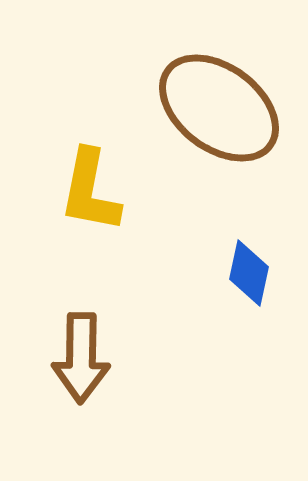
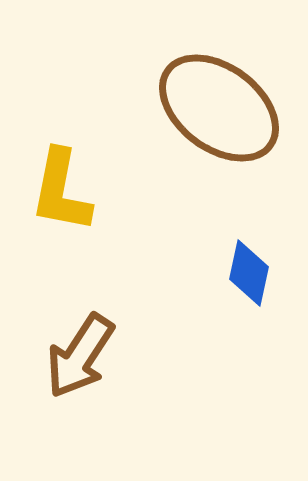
yellow L-shape: moved 29 px left
brown arrow: moved 1 px left, 2 px up; rotated 32 degrees clockwise
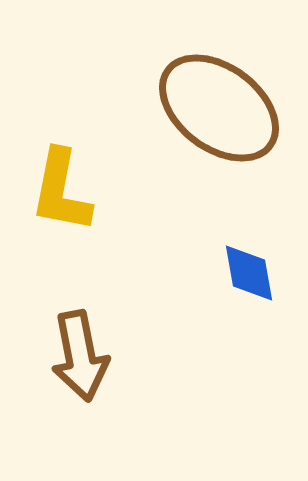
blue diamond: rotated 22 degrees counterclockwise
brown arrow: rotated 44 degrees counterclockwise
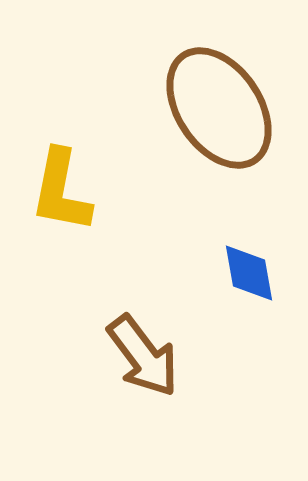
brown ellipse: rotated 19 degrees clockwise
brown arrow: moved 63 px right; rotated 26 degrees counterclockwise
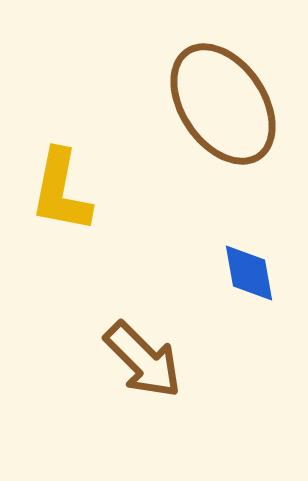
brown ellipse: moved 4 px right, 4 px up
brown arrow: moved 4 px down; rotated 8 degrees counterclockwise
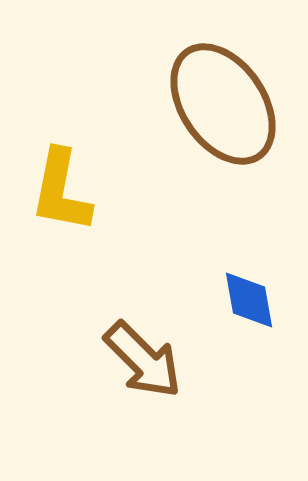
blue diamond: moved 27 px down
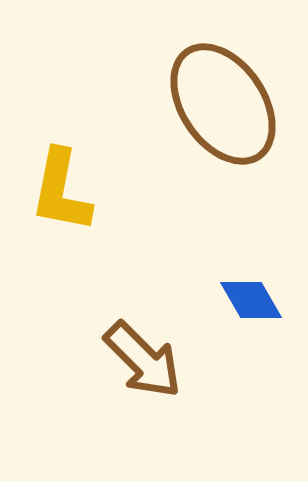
blue diamond: moved 2 px right; rotated 20 degrees counterclockwise
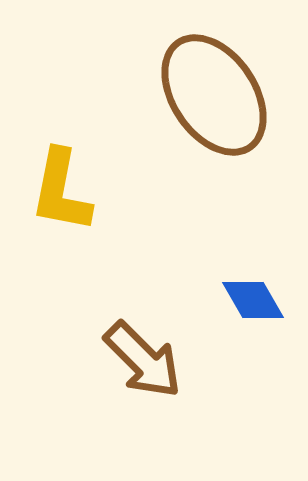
brown ellipse: moved 9 px left, 9 px up
blue diamond: moved 2 px right
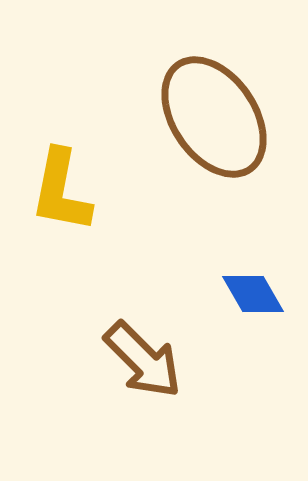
brown ellipse: moved 22 px down
blue diamond: moved 6 px up
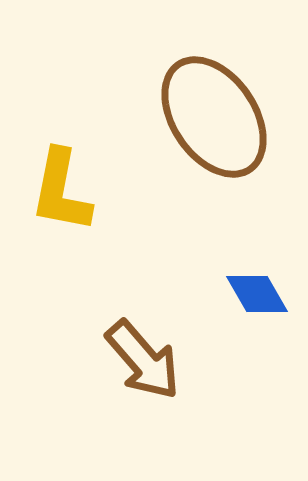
blue diamond: moved 4 px right
brown arrow: rotated 4 degrees clockwise
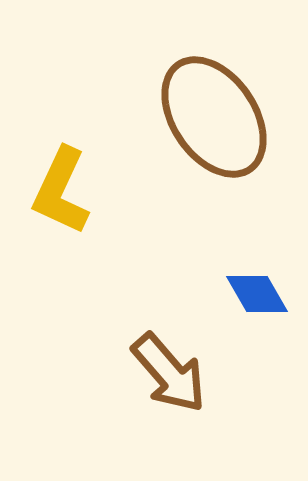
yellow L-shape: rotated 14 degrees clockwise
brown arrow: moved 26 px right, 13 px down
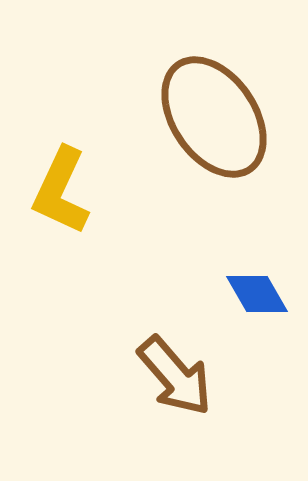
brown arrow: moved 6 px right, 3 px down
